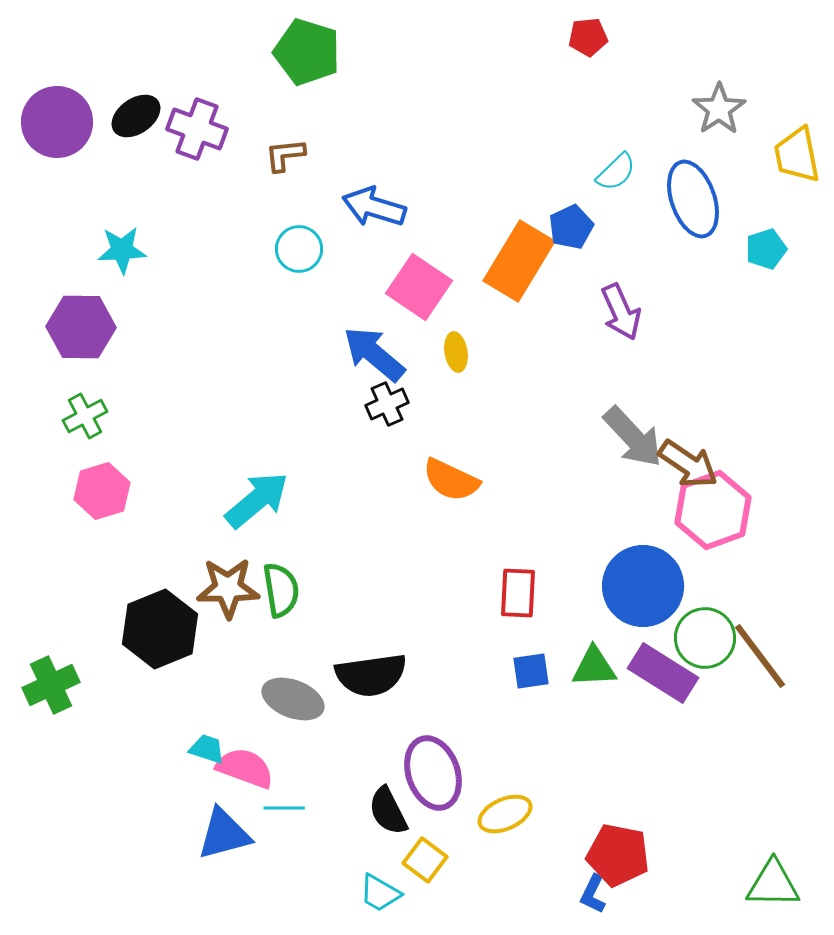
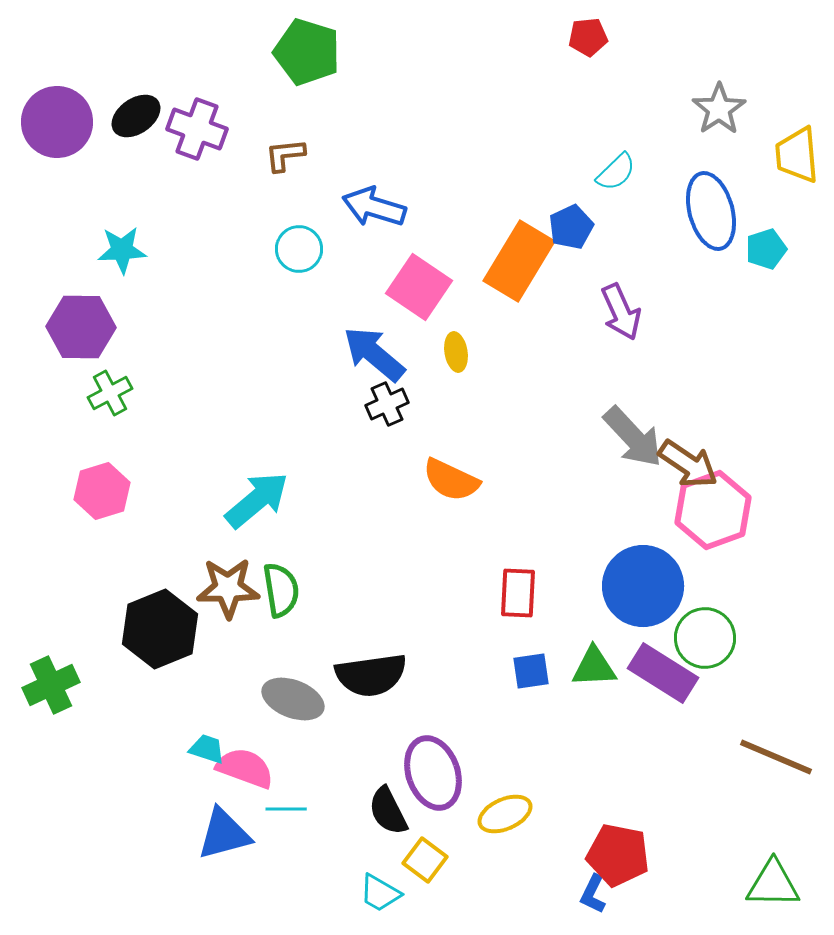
yellow trapezoid at (797, 155): rotated 6 degrees clockwise
blue ellipse at (693, 199): moved 18 px right, 12 px down; rotated 4 degrees clockwise
green cross at (85, 416): moved 25 px right, 23 px up
brown line at (760, 656): moved 16 px right, 101 px down; rotated 30 degrees counterclockwise
cyan line at (284, 808): moved 2 px right, 1 px down
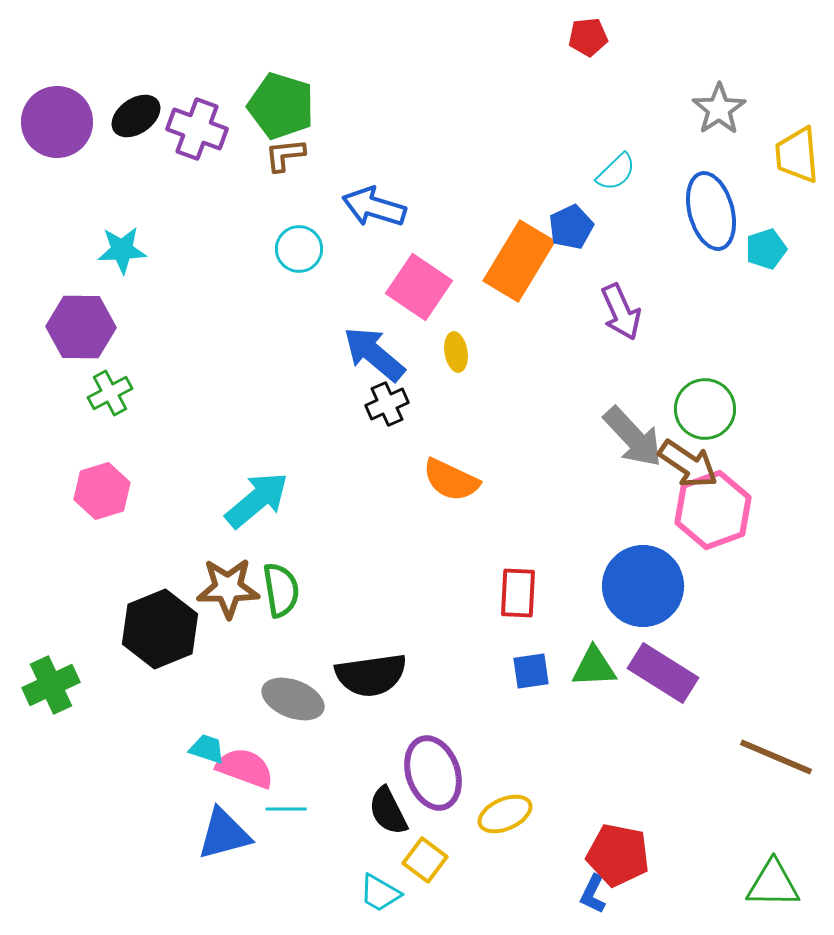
green pentagon at (307, 52): moved 26 px left, 54 px down
green circle at (705, 638): moved 229 px up
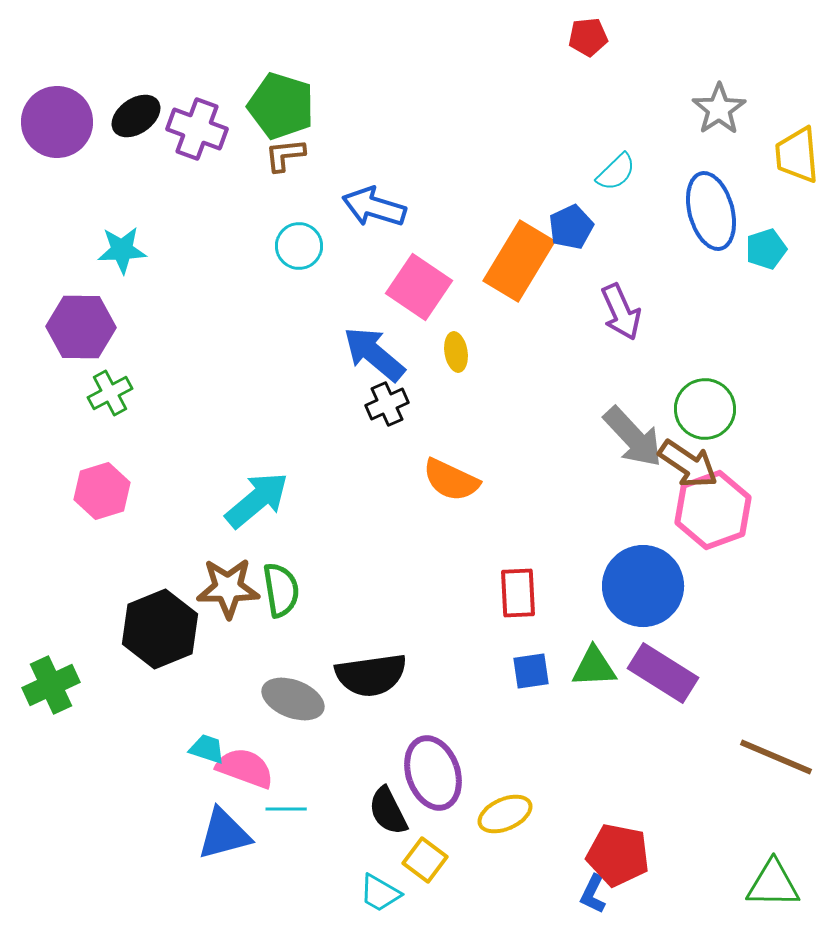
cyan circle at (299, 249): moved 3 px up
red rectangle at (518, 593): rotated 6 degrees counterclockwise
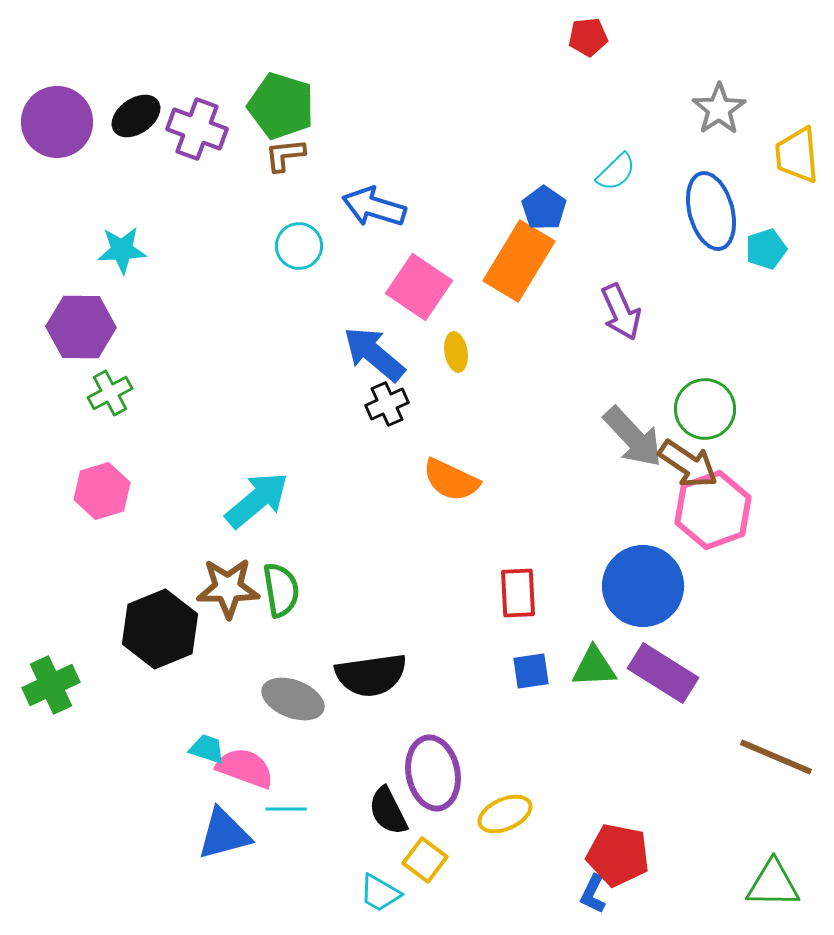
blue pentagon at (571, 227): moved 27 px left, 19 px up; rotated 12 degrees counterclockwise
purple ellipse at (433, 773): rotated 8 degrees clockwise
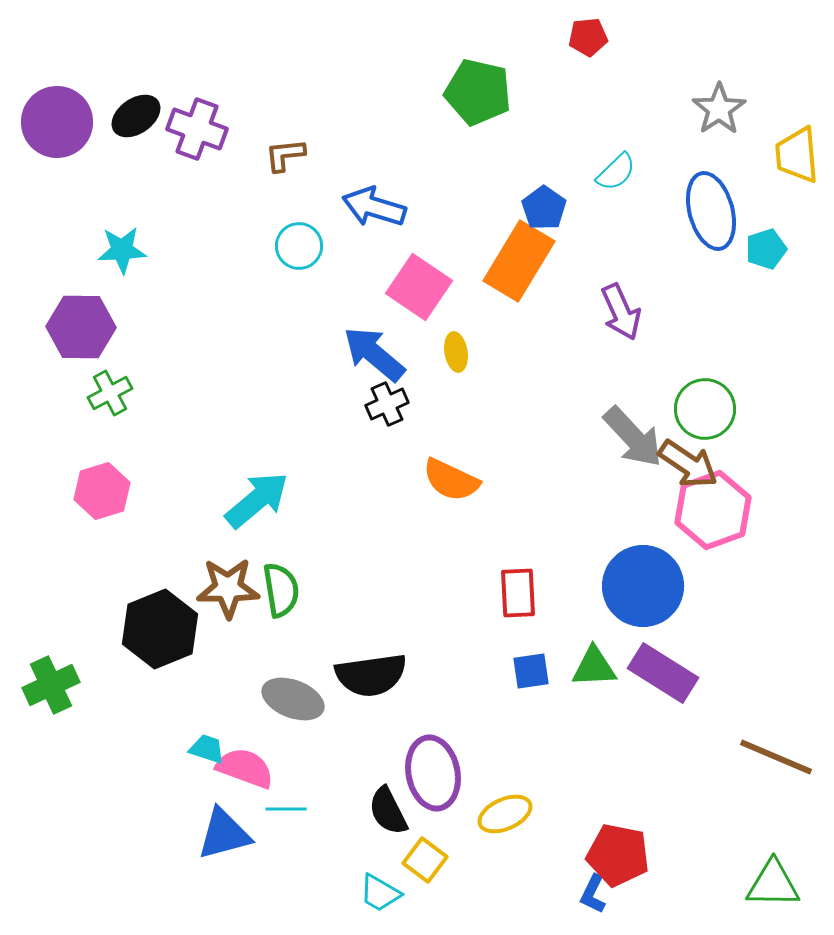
green pentagon at (281, 106): moved 197 px right, 14 px up; rotated 4 degrees counterclockwise
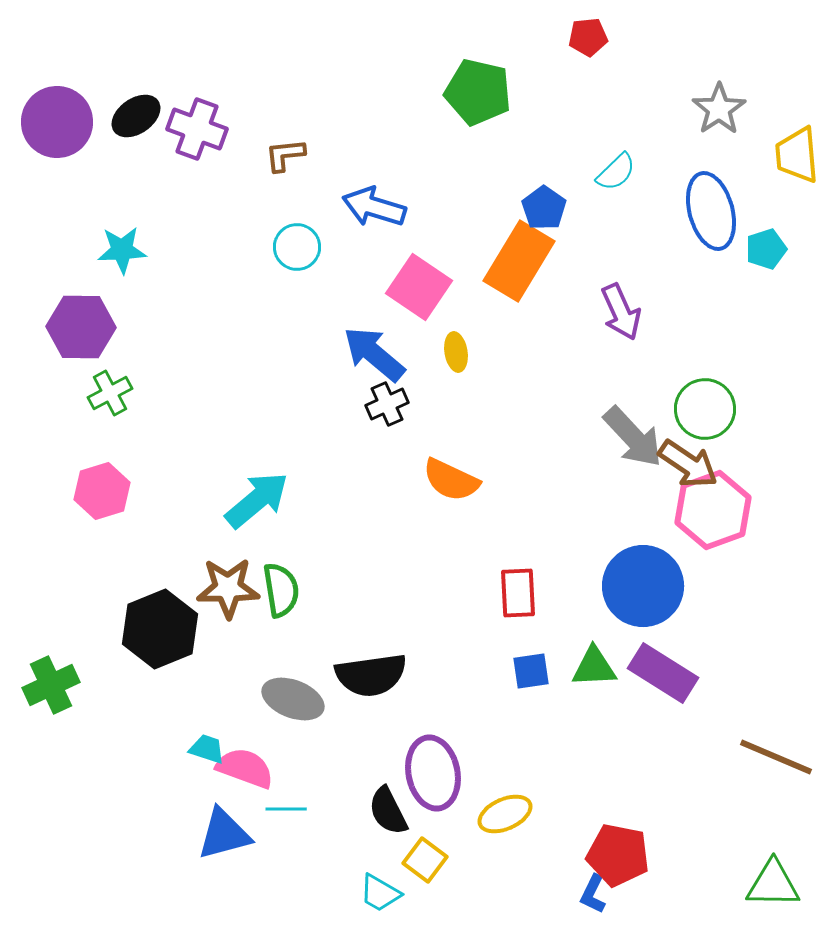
cyan circle at (299, 246): moved 2 px left, 1 px down
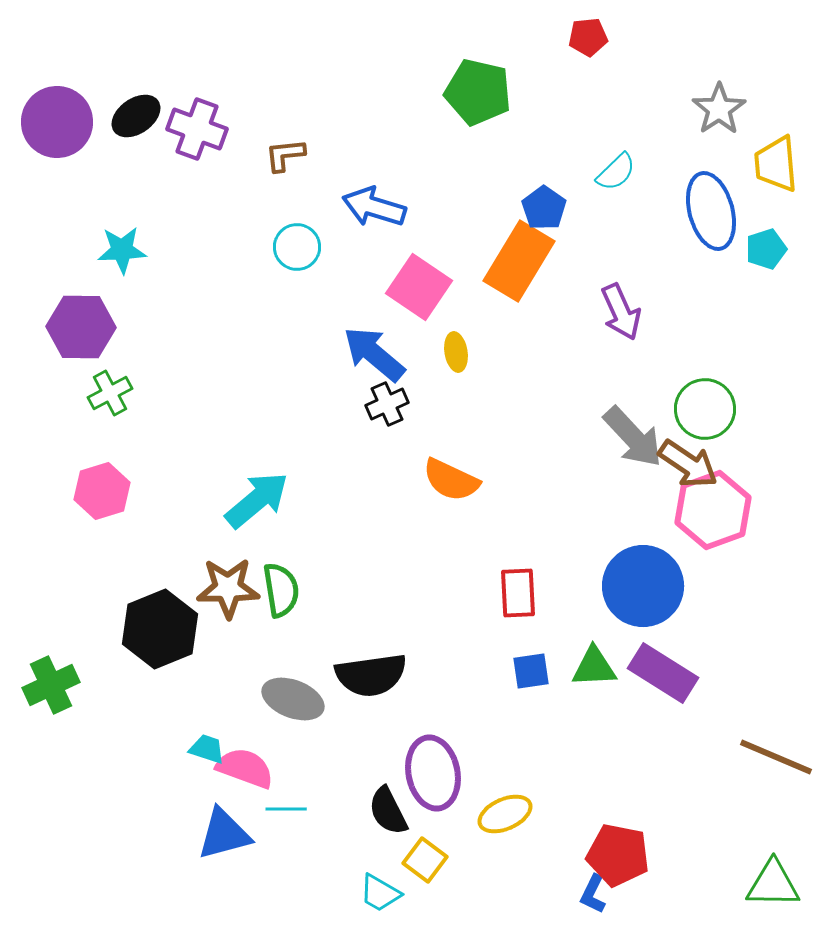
yellow trapezoid at (797, 155): moved 21 px left, 9 px down
